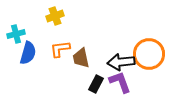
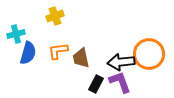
orange L-shape: moved 2 px left, 2 px down
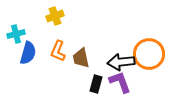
orange L-shape: rotated 60 degrees counterclockwise
black rectangle: rotated 12 degrees counterclockwise
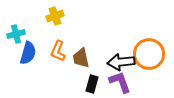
black rectangle: moved 4 px left
